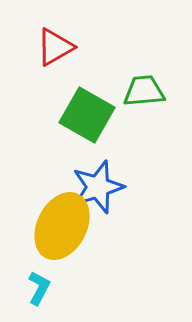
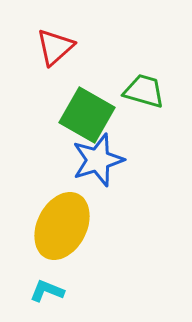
red triangle: rotated 12 degrees counterclockwise
green trapezoid: rotated 21 degrees clockwise
blue star: moved 27 px up
cyan L-shape: moved 8 px right, 3 px down; rotated 96 degrees counterclockwise
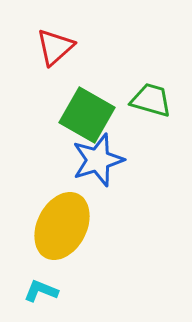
green trapezoid: moved 7 px right, 9 px down
cyan L-shape: moved 6 px left
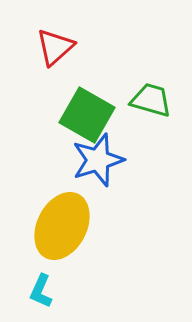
cyan L-shape: rotated 88 degrees counterclockwise
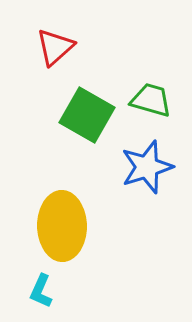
blue star: moved 49 px right, 7 px down
yellow ellipse: rotated 28 degrees counterclockwise
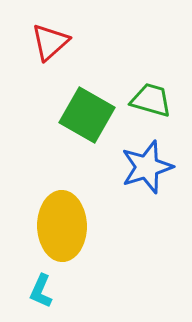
red triangle: moved 5 px left, 5 px up
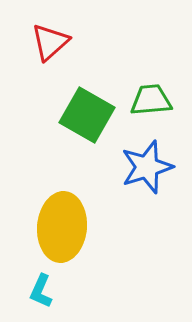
green trapezoid: rotated 21 degrees counterclockwise
yellow ellipse: moved 1 px down; rotated 6 degrees clockwise
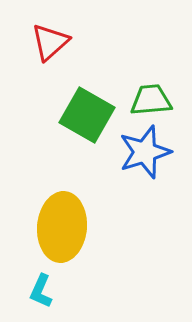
blue star: moved 2 px left, 15 px up
